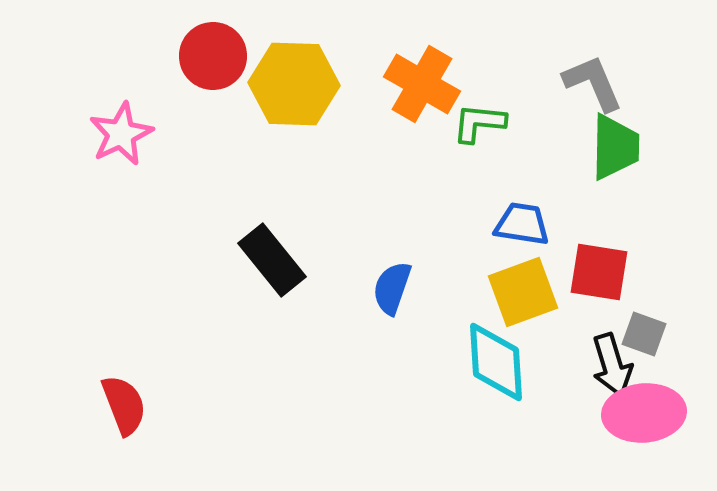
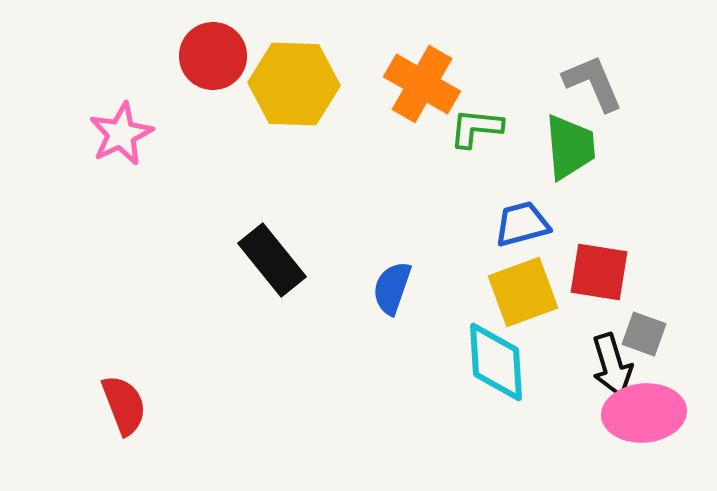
green L-shape: moved 3 px left, 5 px down
green trapezoid: moved 45 px left; rotated 6 degrees counterclockwise
blue trapezoid: rotated 24 degrees counterclockwise
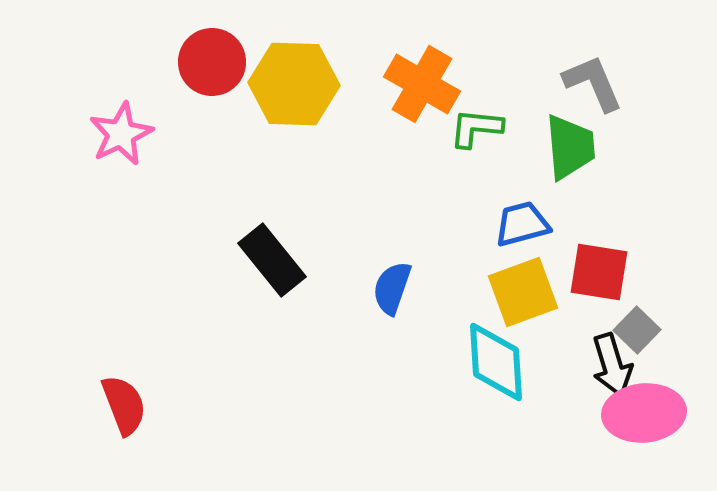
red circle: moved 1 px left, 6 px down
gray square: moved 7 px left, 4 px up; rotated 24 degrees clockwise
